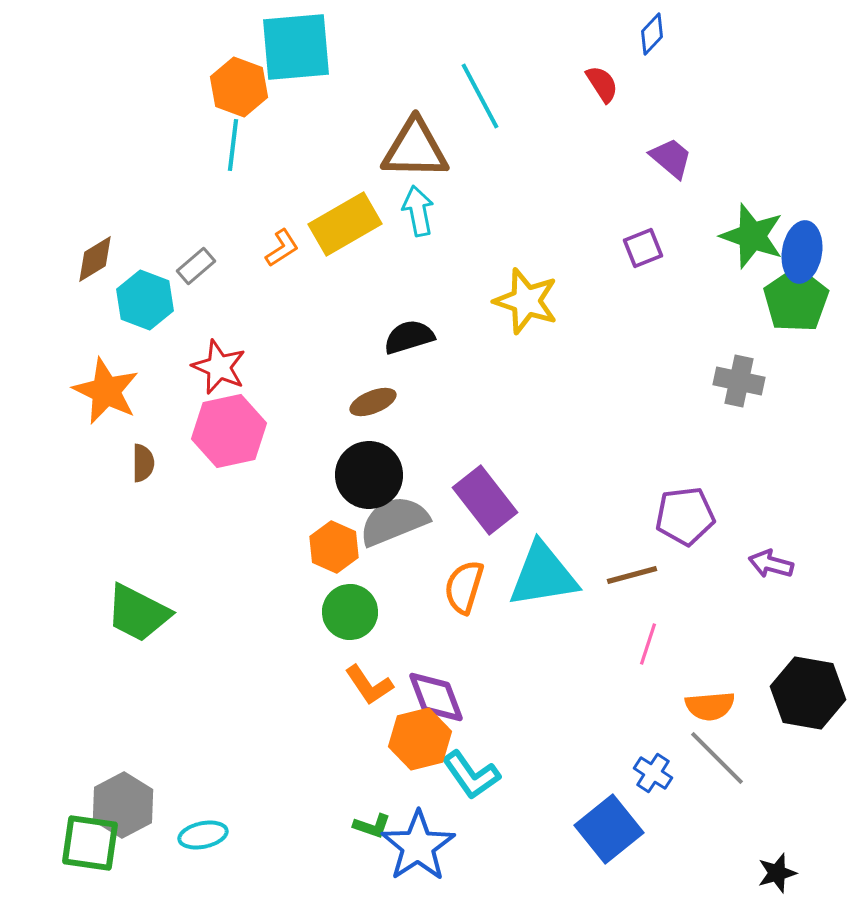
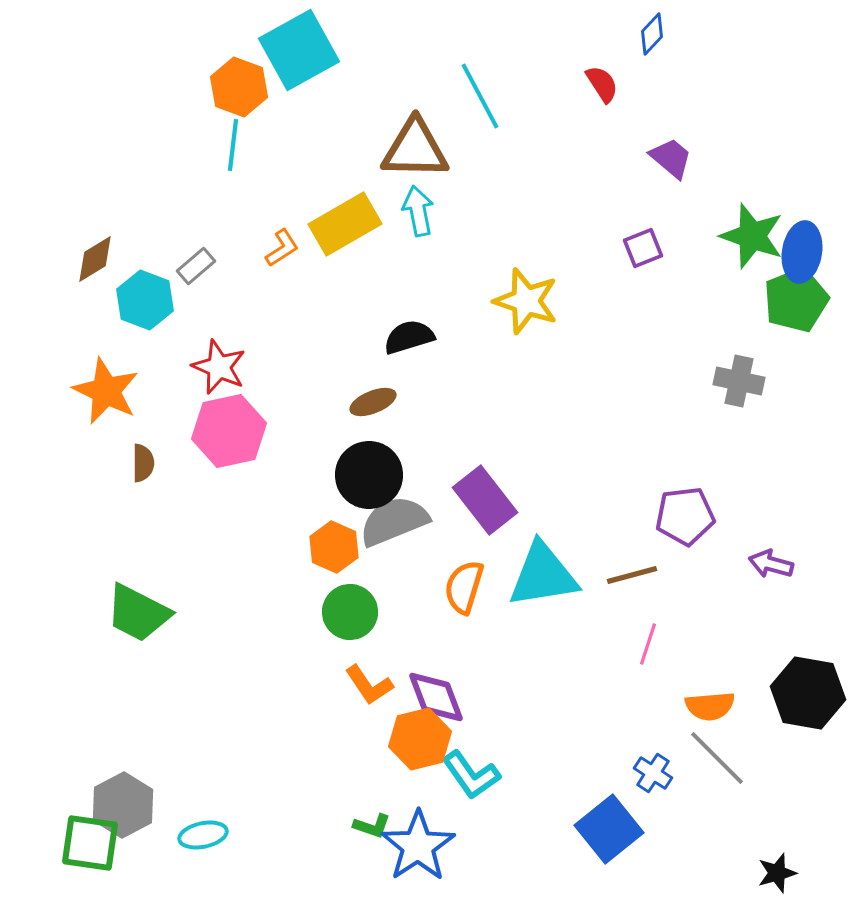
cyan square at (296, 47): moved 3 px right, 3 px down; rotated 24 degrees counterclockwise
green pentagon at (796, 300): rotated 12 degrees clockwise
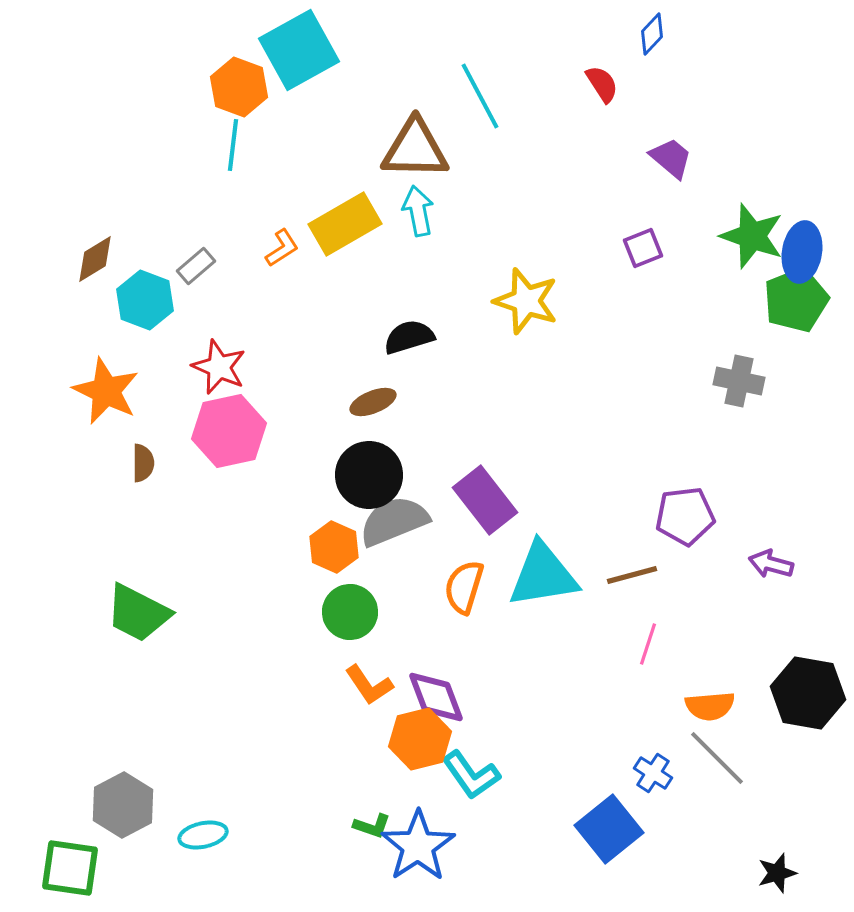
green square at (90, 843): moved 20 px left, 25 px down
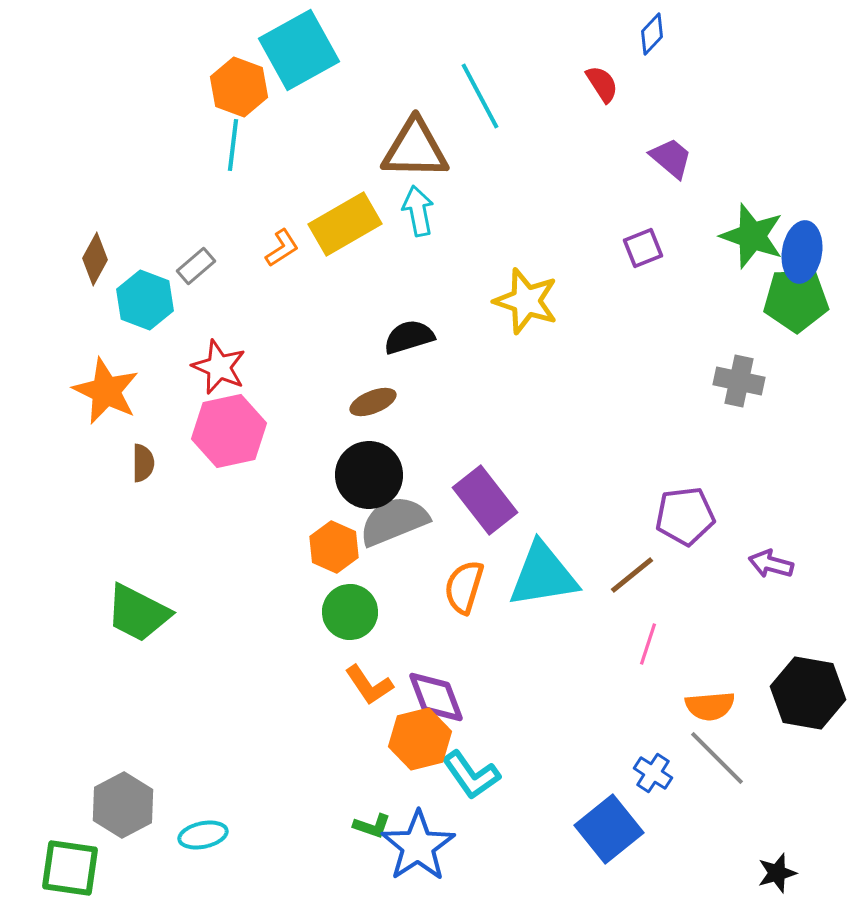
brown diamond at (95, 259): rotated 30 degrees counterclockwise
green pentagon at (796, 300): rotated 20 degrees clockwise
brown line at (632, 575): rotated 24 degrees counterclockwise
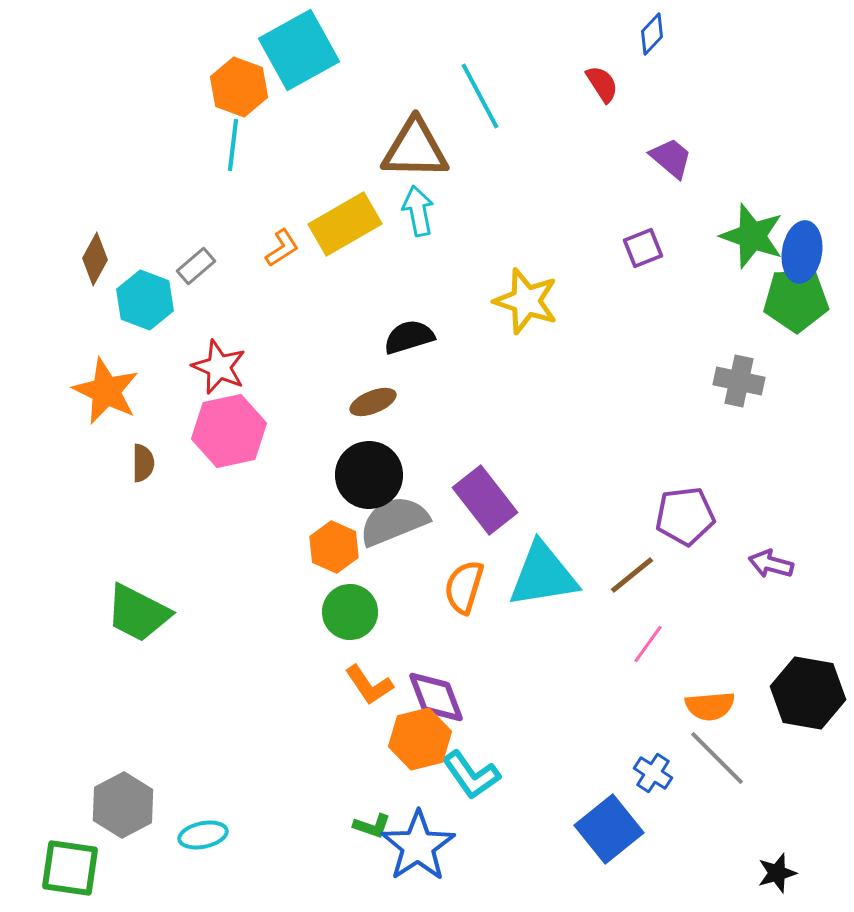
pink line at (648, 644): rotated 18 degrees clockwise
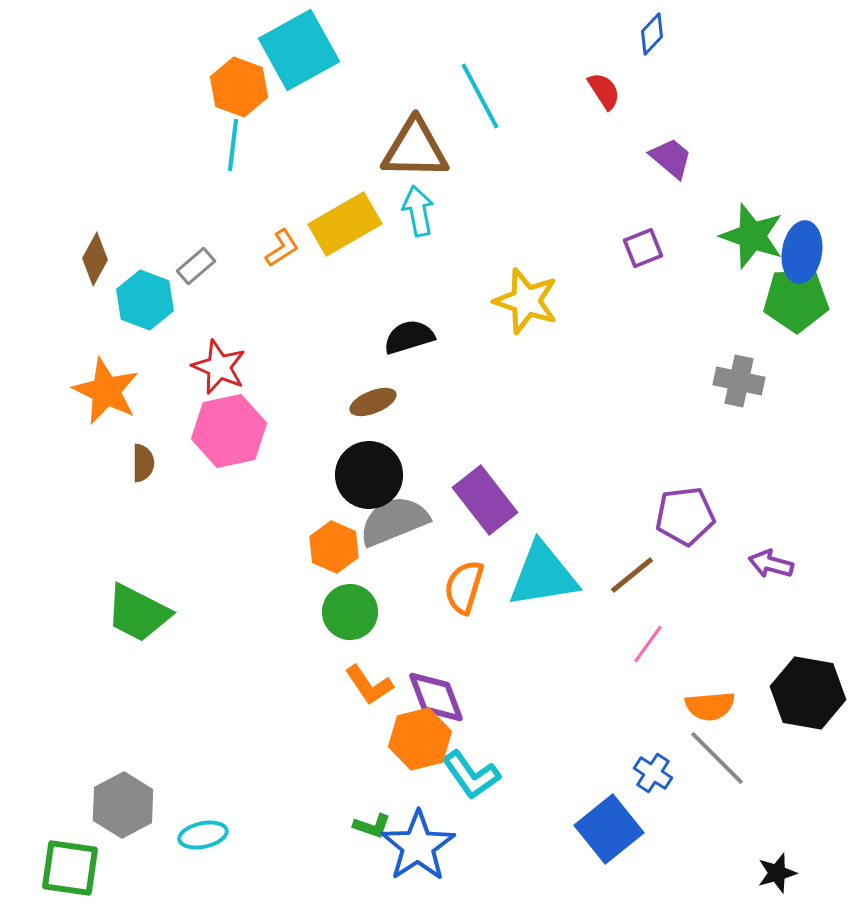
red semicircle at (602, 84): moved 2 px right, 7 px down
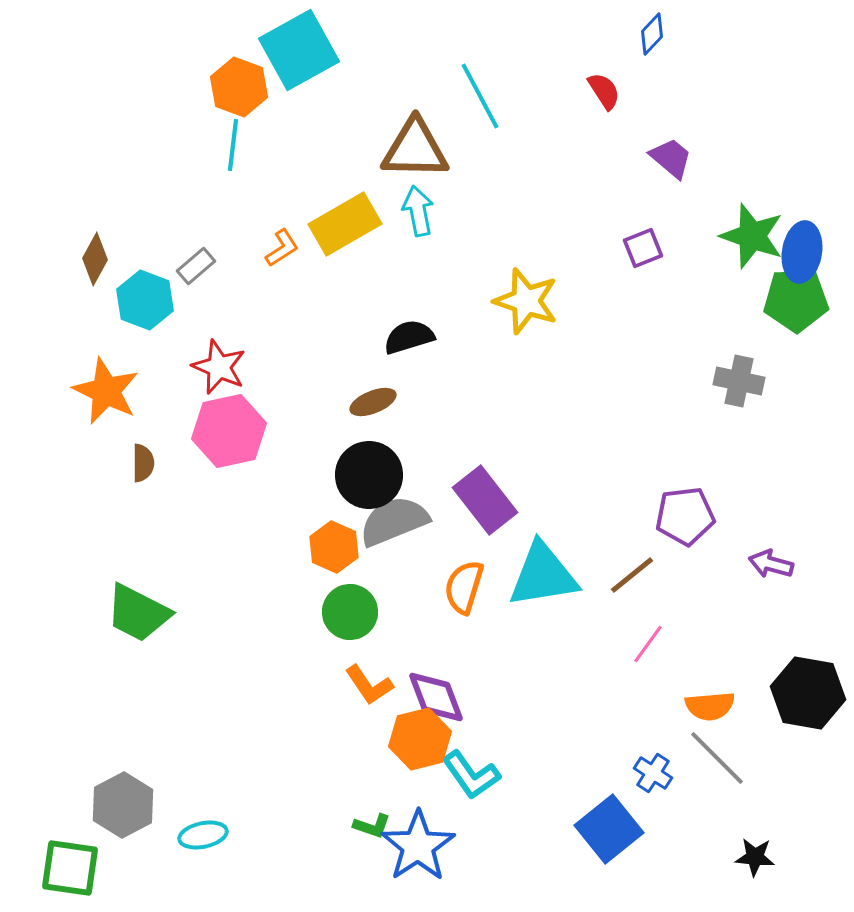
black star at (777, 873): moved 22 px left, 16 px up; rotated 21 degrees clockwise
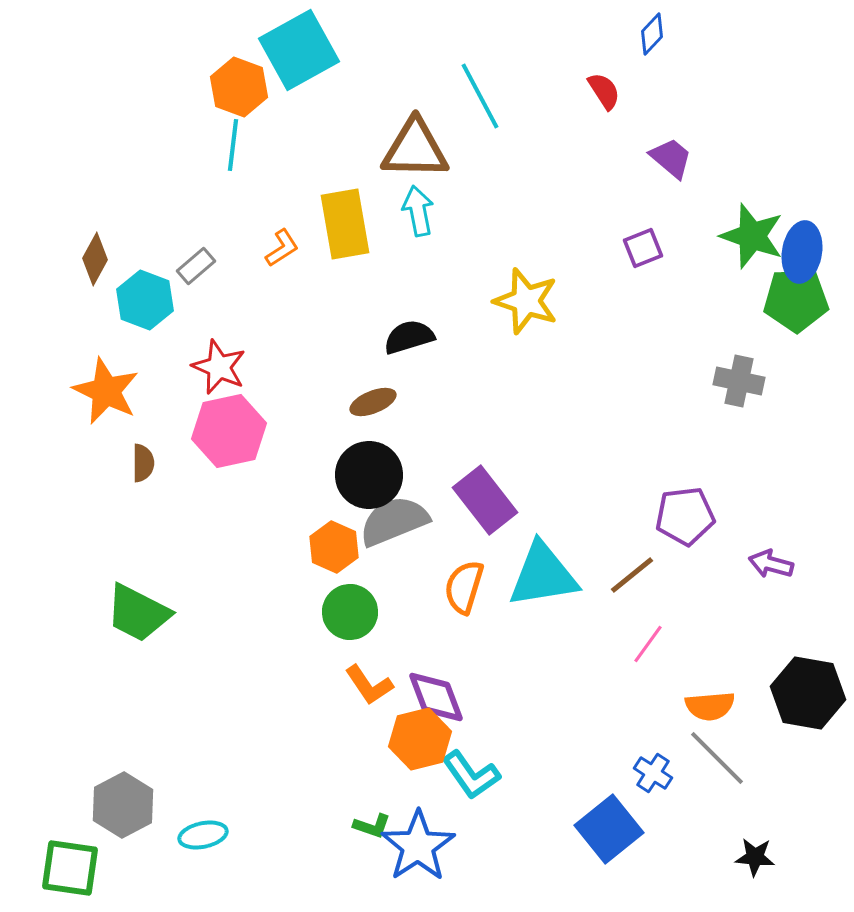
yellow rectangle at (345, 224): rotated 70 degrees counterclockwise
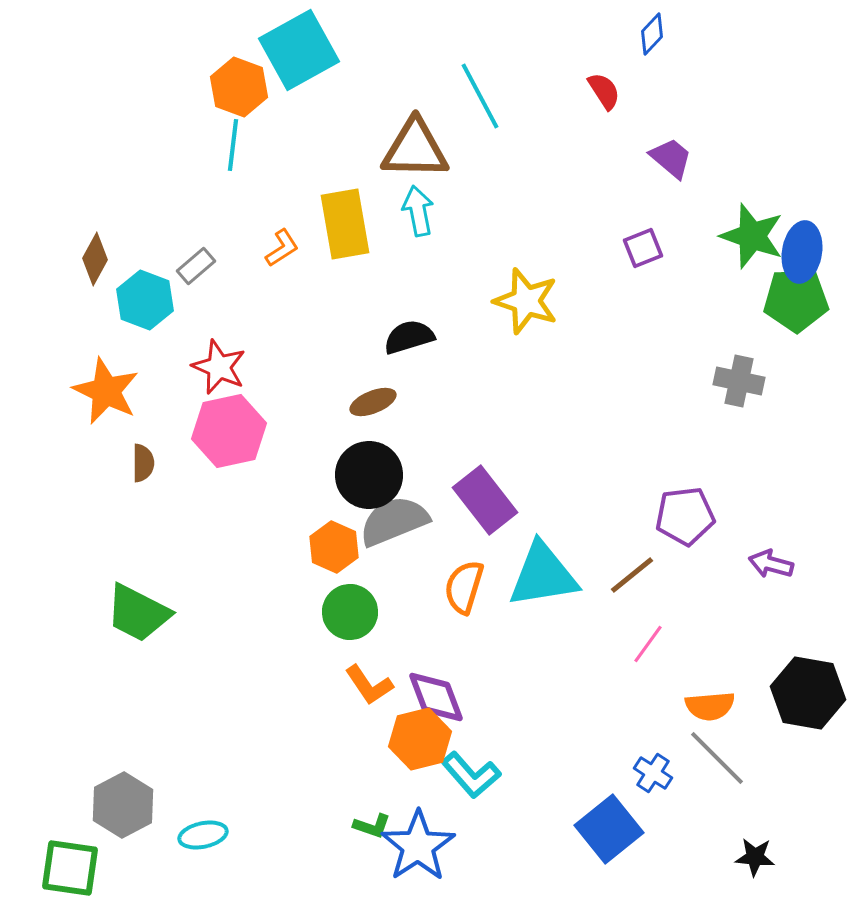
cyan L-shape at (471, 775): rotated 6 degrees counterclockwise
